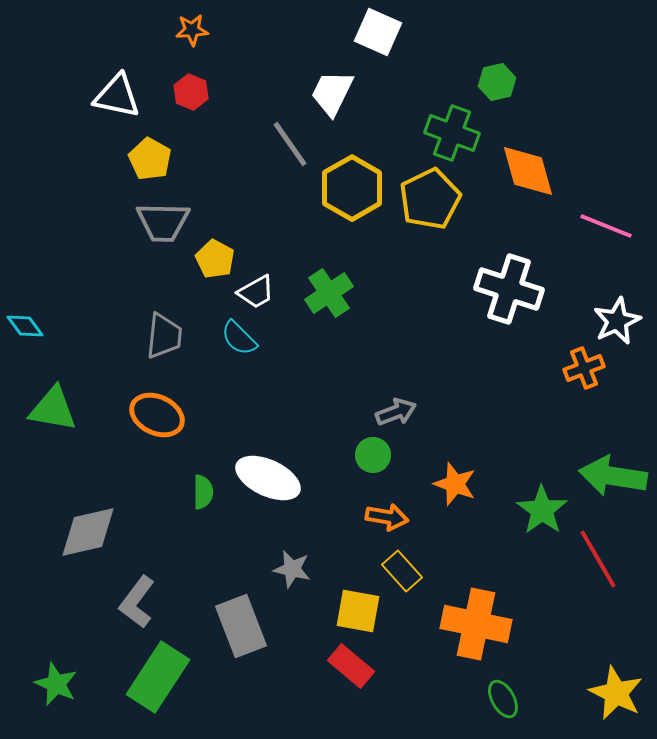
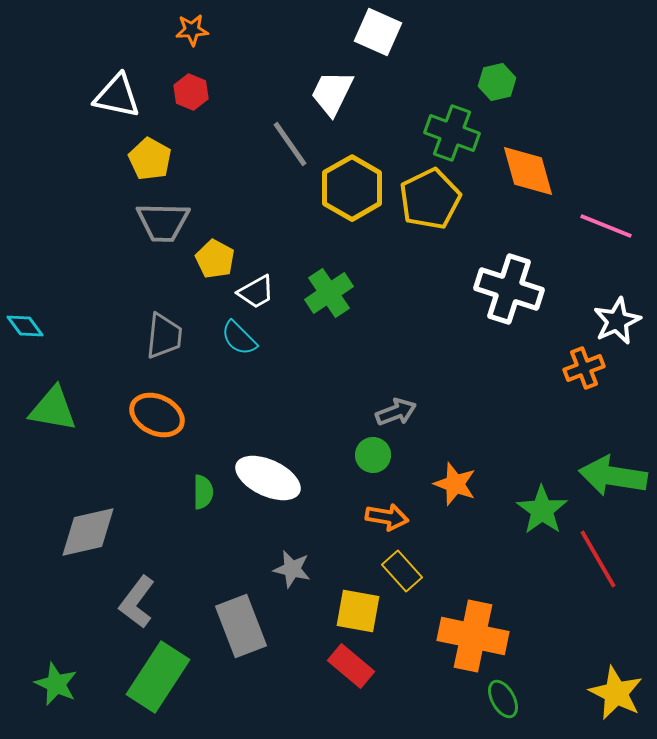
orange cross at (476, 624): moved 3 px left, 12 px down
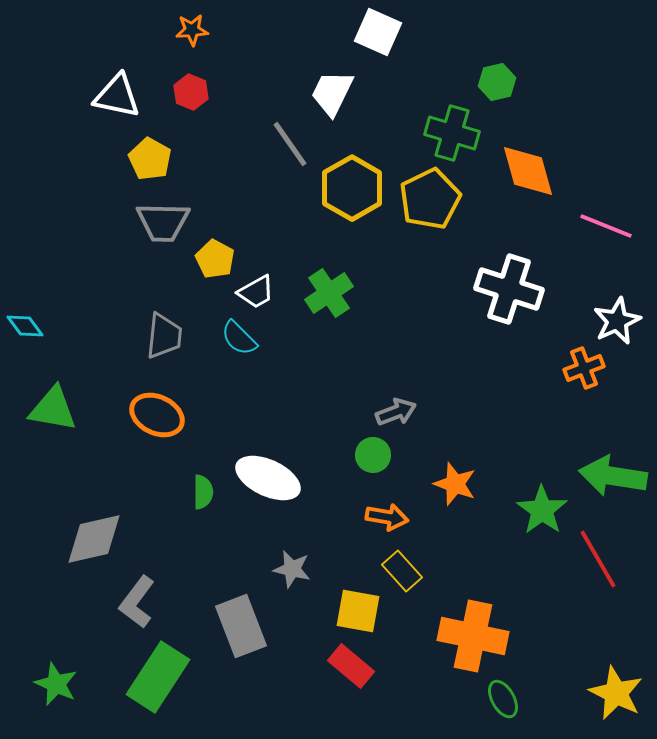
green cross at (452, 133): rotated 4 degrees counterclockwise
gray diamond at (88, 532): moved 6 px right, 7 px down
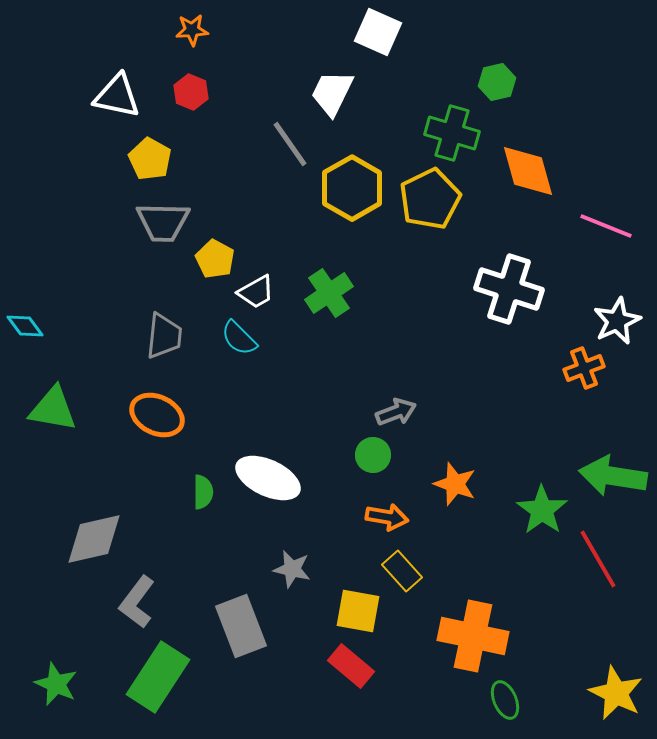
green ellipse at (503, 699): moved 2 px right, 1 px down; rotated 6 degrees clockwise
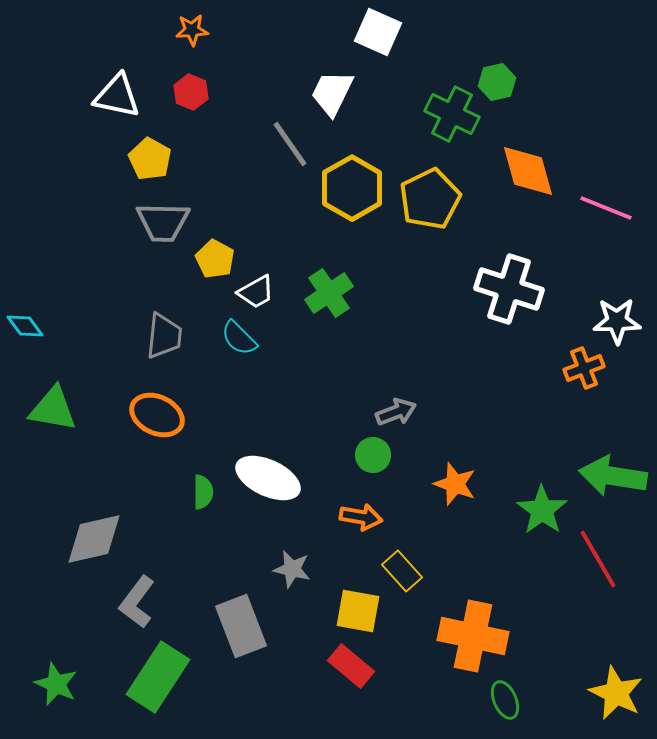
green cross at (452, 133): moved 19 px up; rotated 10 degrees clockwise
pink line at (606, 226): moved 18 px up
white star at (617, 321): rotated 24 degrees clockwise
orange arrow at (387, 517): moved 26 px left
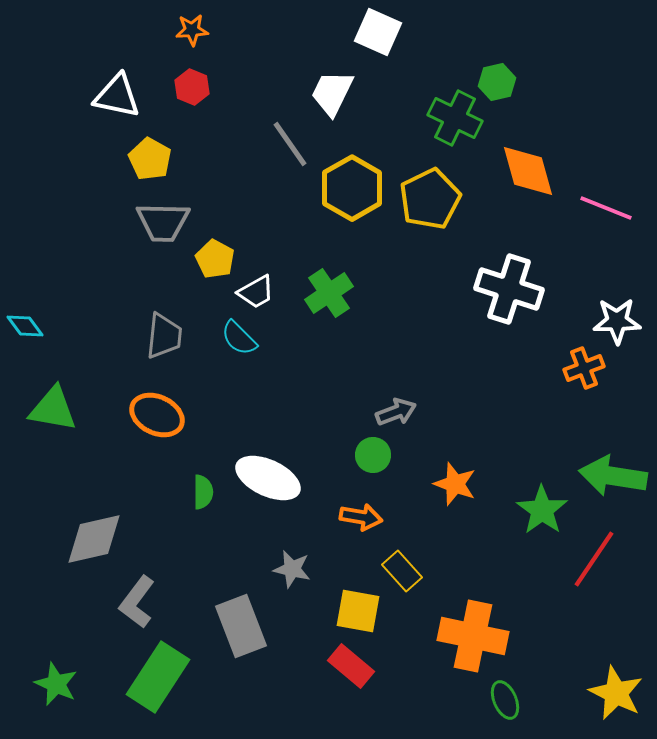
red hexagon at (191, 92): moved 1 px right, 5 px up
green cross at (452, 114): moved 3 px right, 4 px down
red line at (598, 559): moved 4 px left; rotated 64 degrees clockwise
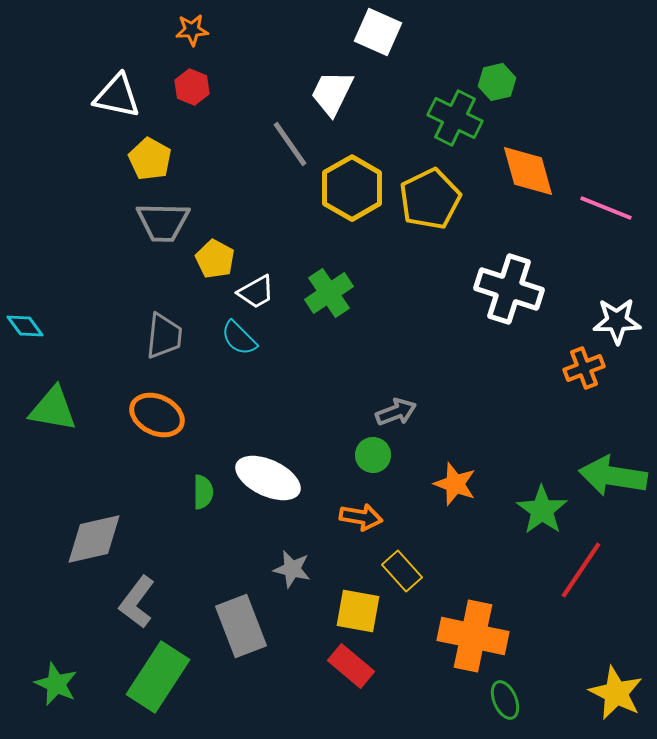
red line at (594, 559): moved 13 px left, 11 px down
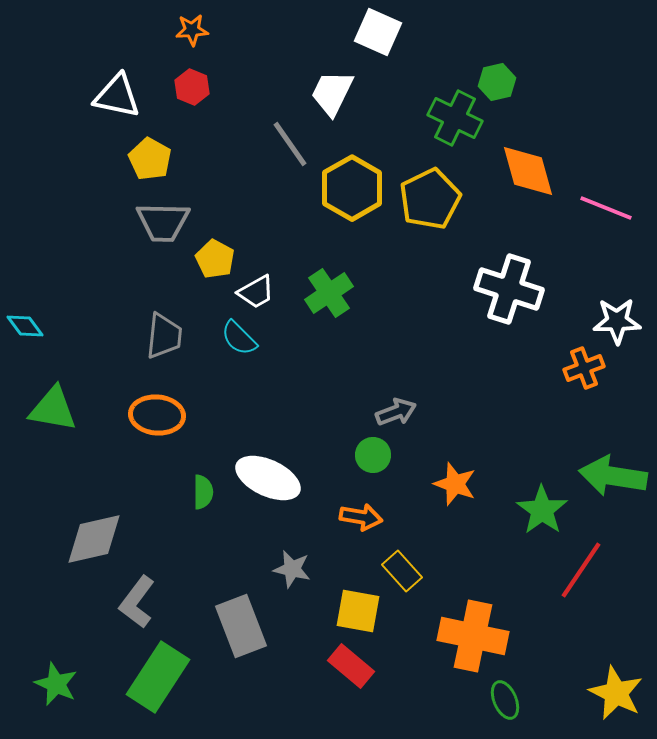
orange ellipse at (157, 415): rotated 20 degrees counterclockwise
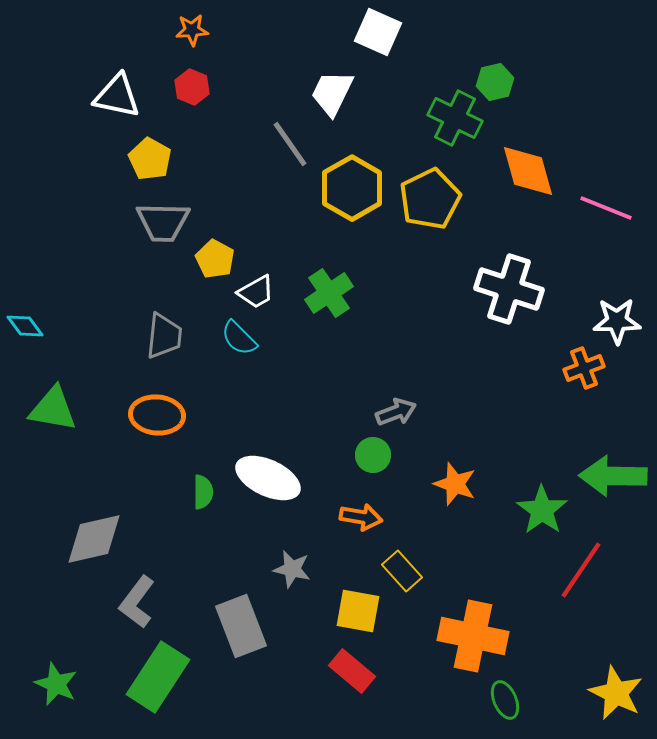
green hexagon at (497, 82): moved 2 px left
green arrow at (613, 476): rotated 8 degrees counterclockwise
red rectangle at (351, 666): moved 1 px right, 5 px down
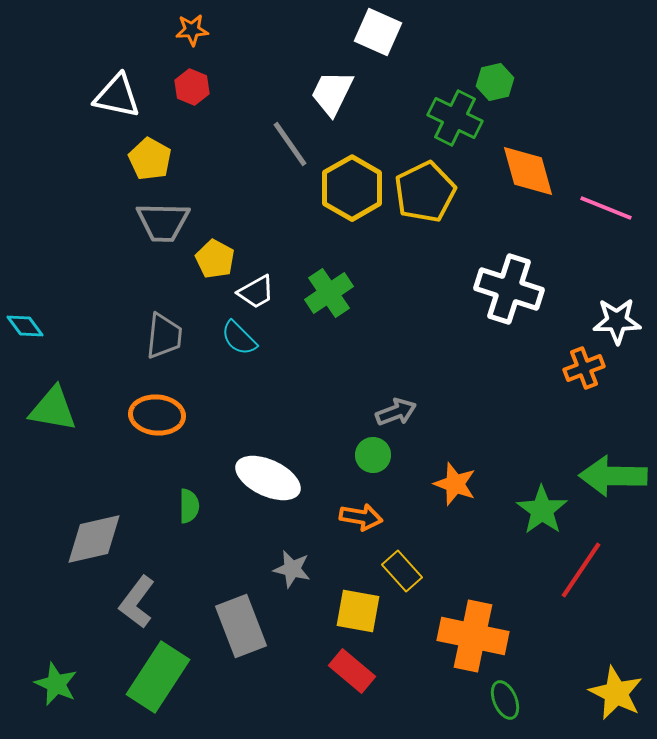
yellow pentagon at (430, 199): moved 5 px left, 7 px up
green semicircle at (203, 492): moved 14 px left, 14 px down
